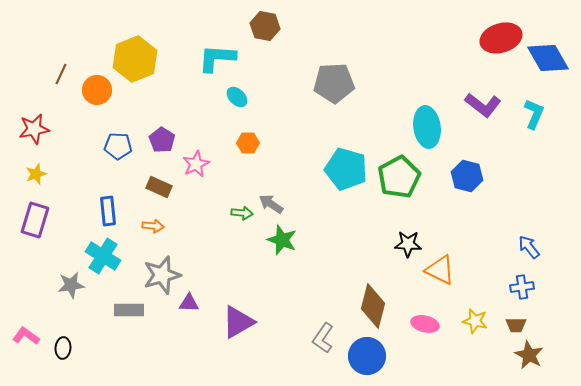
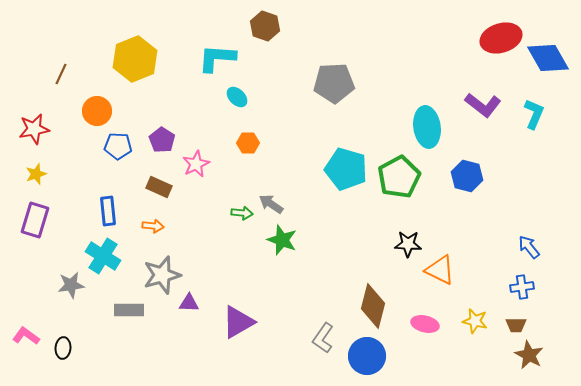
brown hexagon at (265, 26): rotated 8 degrees clockwise
orange circle at (97, 90): moved 21 px down
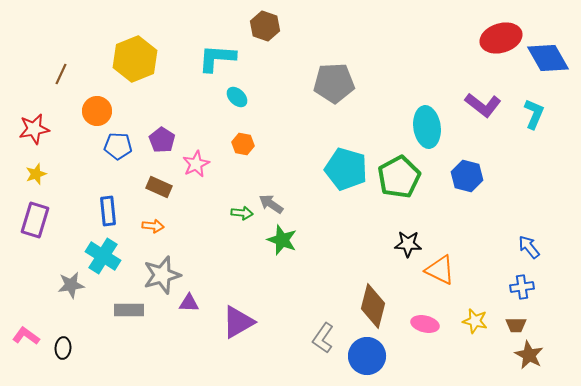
orange hexagon at (248, 143): moved 5 px left, 1 px down; rotated 10 degrees clockwise
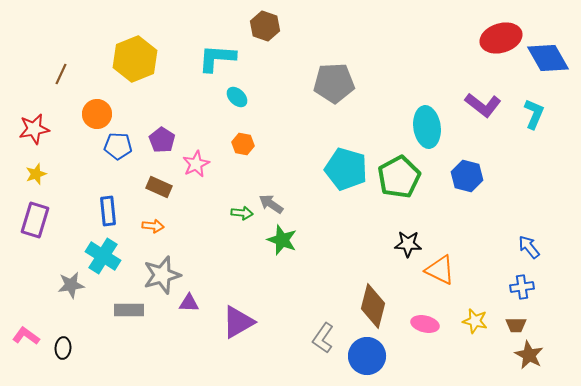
orange circle at (97, 111): moved 3 px down
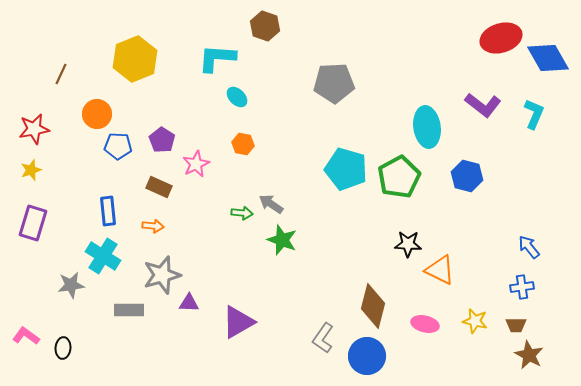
yellow star at (36, 174): moved 5 px left, 4 px up
purple rectangle at (35, 220): moved 2 px left, 3 px down
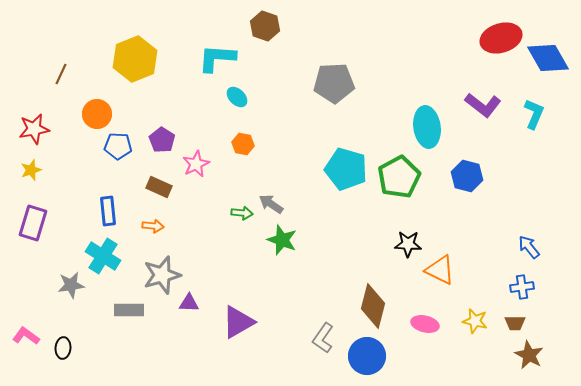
brown trapezoid at (516, 325): moved 1 px left, 2 px up
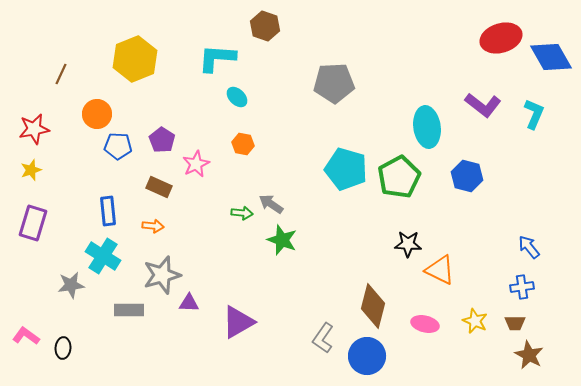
blue diamond at (548, 58): moved 3 px right, 1 px up
yellow star at (475, 321): rotated 10 degrees clockwise
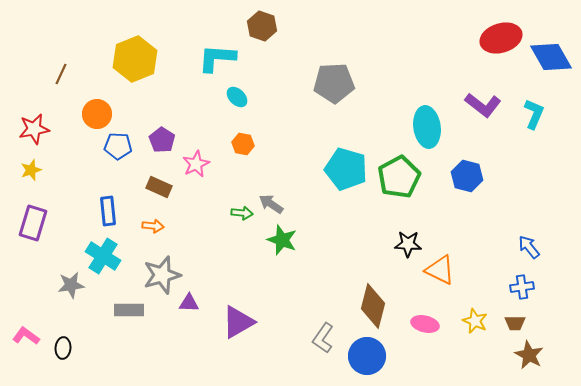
brown hexagon at (265, 26): moved 3 px left
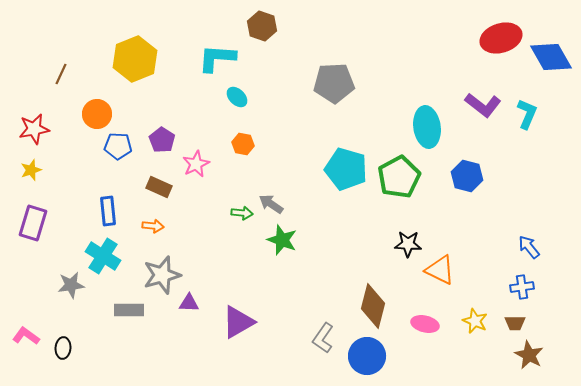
cyan L-shape at (534, 114): moved 7 px left
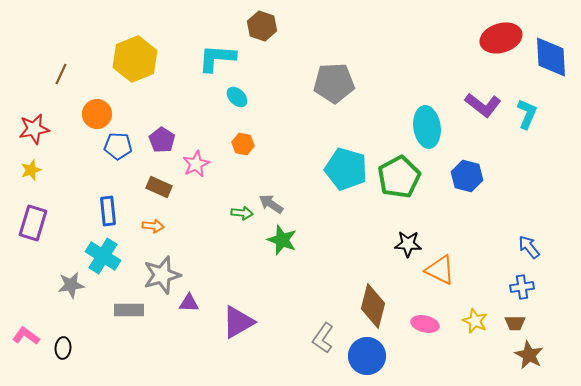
blue diamond at (551, 57): rotated 27 degrees clockwise
